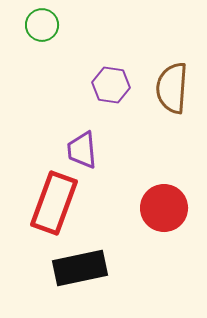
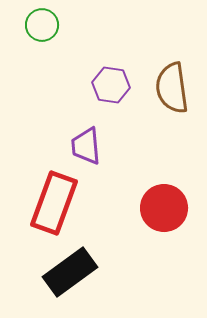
brown semicircle: rotated 12 degrees counterclockwise
purple trapezoid: moved 4 px right, 4 px up
black rectangle: moved 10 px left, 4 px down; rotated 24 degrees counterclockwise
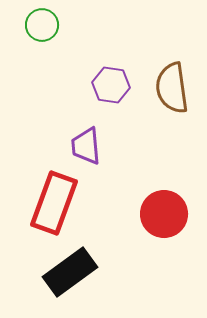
red circle: moved 6 px down
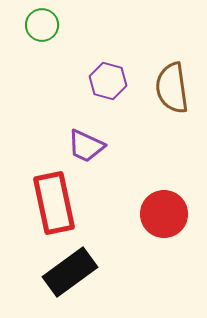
purple hexagon: moved 3 px left, 4 px up; rotated 6 degrees clockwise
purple trapezoid: rotated 60 degrees counterclockwise
red rectangle: rotated 32 degrees counterclockwise
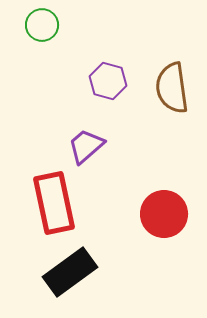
purple trapezoid: rotated 114 degrees clockwise
